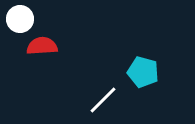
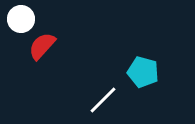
white circle: moved 1 px right
red semicircle: rotated 44 degrees counterclockwise
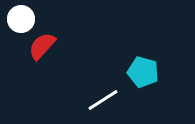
white line: rotated 12 degrees clockwise
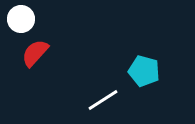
red semicircle: moved 7 px left, 7 px down
cyan pentagon: moved 1 px right, 1 px up
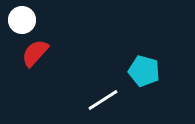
white circle: moved 1 px right, 1 px down
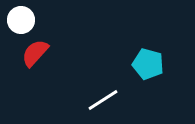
white circle: moved 1 px left
cyan pentagon: moved 4 px right, 7 px up
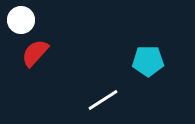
cyan pentagon: moved 3 px up; rotated 16 degrees counterclockwise
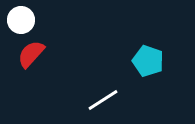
red semicircle: moved 4 px left, 1 px down
cyan pentagon: rotated 20 degrees clockwise
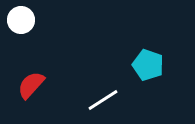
red semicircle: moved 31 px down
cyan pentagon: moved 4 px down
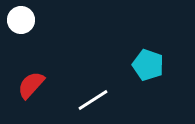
white line: moved 10 px left
